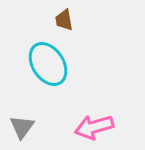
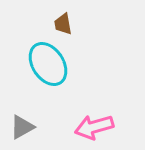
brown trapezoid: moved 1 px left, 4 px down
gray triangle: rotated 24 degrees clockwise
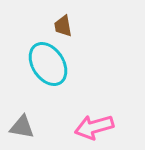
brown trapezoid: moved 2 px down
gray triangle: rotated 40 degrees clockwise
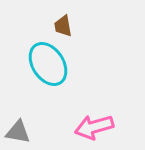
gray triangle: moved 4 px left, 5 px down
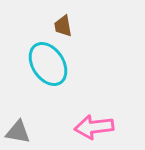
pink arrow: rotated 9 degrees clockwise
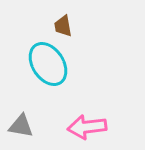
pink arrow: moved 7 px left
gray triangle: moved 3 px right, 6 px up
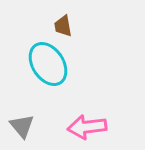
gray triangle: moved 1 px right; rotated 40 degrees clockwise
